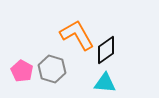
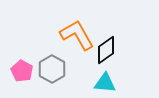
gray hexagon: rotated 12 degrees clockwise
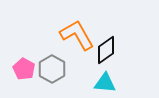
pink pentagon: moved 2 px right, 2 px up
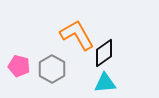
black diamond: moved 2 px left, 3 px down
pink pentagon: moved 5 px left, 3 px up; rotated 15 degrees counterclockwise
cyan triangle: rotated 10 degrees counterclockwise
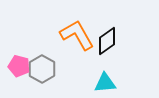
black diamond: moved 3 px right, 12 px up
gray hexagon: moved 10 px left
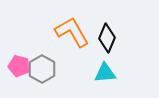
orange L-shape: moved 5 px left, 3 px up
black diamond: moved 3 px up; rotated 32 degrees counterclockwise
cyan triangle: moved 10 px up
